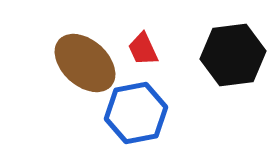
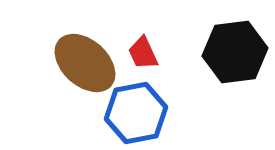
red trapezoid: moved 4 px down
black hexagon: moved 2 px right, 3 px up
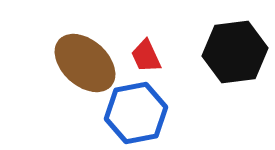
red trapezoid: moved 3 px right, 3 px down
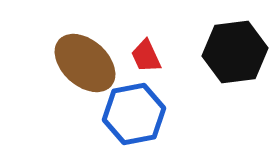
blue hexagon: moved 2 px left, 1 px down
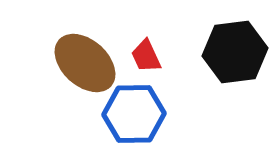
blue hexagon: rotated 10 degrees clockwise
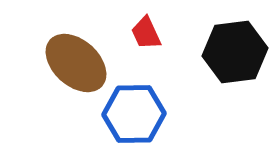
red trapezoid: moved 23 px up
brown ellipse: moved 9 px left
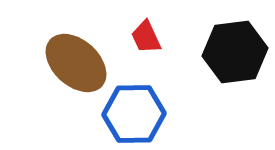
red trapezoid: moved 4 px down
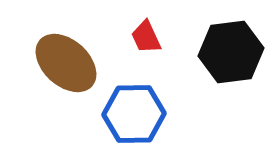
black hexagon: moved 4 px left
brown ellipse: moved 10 px left
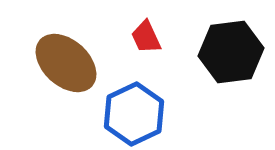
blue hexagon: rotated 24 degrees counterclockwise
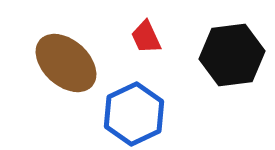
black hexagon: moved 1 px right, 3 px down
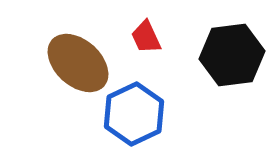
brown ellipse: moved 12 px right
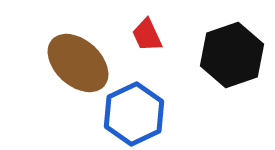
red trapezoid: moved 1 px right, 2 px up
black hexagon: rotated 12 degrees counterclockwise
